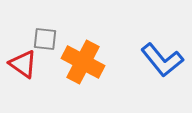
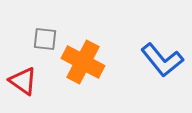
red triangle: moved 17 px down
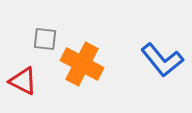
orange cross: moved 1 px left, 2 px down
red triangle: rotated 8 degrees counterclockwise
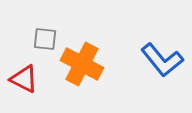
red triangle: moved 1 px right, 2 px up
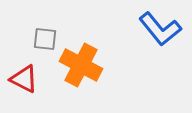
blue L-shape: moved 2 px left, 31 px up
orange cross: moved 1 px left, 1 px down
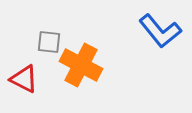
blue L-shape: moved 2 px down
gray square: moved 4 px right, 3 px down
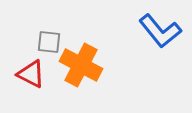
red triangle: moved 7 px right, 5 px up
